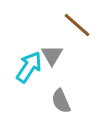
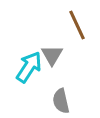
brown line: rotated 24 degrees clockwise
gray semicircle: rotated 10 degrees clockwise
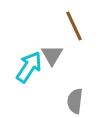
brown line: moved 3 px left, 1 px down
gray semicircle: moved 14 px right; rotated 20 degrees clockwise
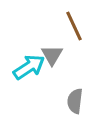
cyan arrow: rotated 24 degrees clockwise
